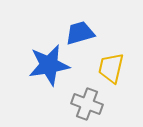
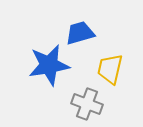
yellow trapezoid: moved 1 px left, 1 px down
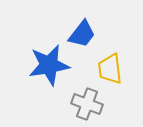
blue trapezoid: moved 2 px right, 1 px down; rotated 144 degrees clockwise
yellow trapezoid: rotated 20 degrees counterclockwise
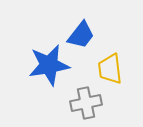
blue trapezoid: moved 1 px left, 1 px down
gray cross: moved 1 px left, 1 px up; rotated 32 degrees counterclockwise
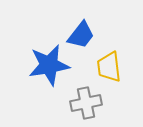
yellow trapezoid: moved 1 px left, 2 px up
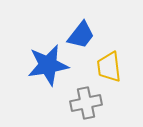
blue star: moved 1 px left
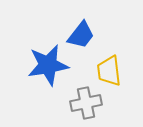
yellow trapezoid: moved 4 px down
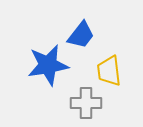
gray cross: rotated 12 degrees clockwise
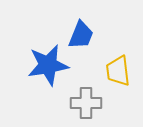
blue trapezoid: rotated 16 degrees counterclockwise
yellow trapezoid: moved 9 px right
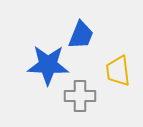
blue star: rotated 12 degrees clockwise
gray cross: moved 6 px left, 7 px up
